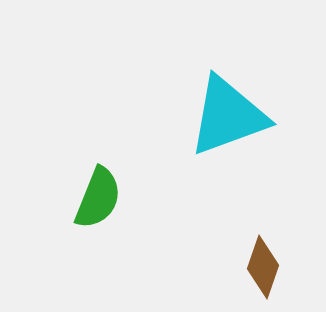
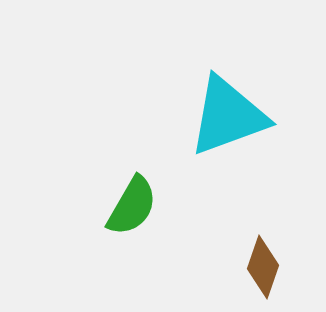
green semicircle: moved 34 px right, 8 px down; rotated 8 degrees clockwise
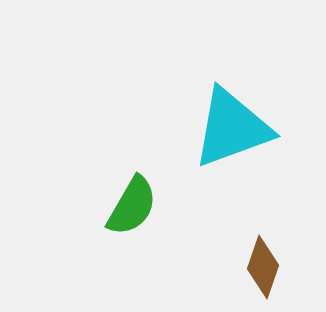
cyan triangle: moved 4 px right, 12 px down
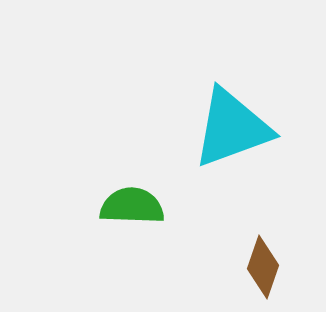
green semicircle: rotated 118 degrees counterclockwise
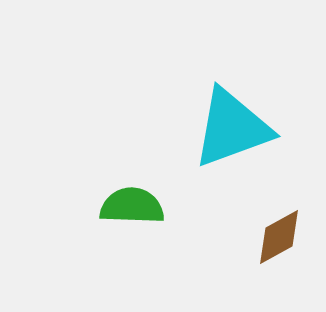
brown diamond: moved 16 px right, 30 px up; rotated 42 degrees clockwise
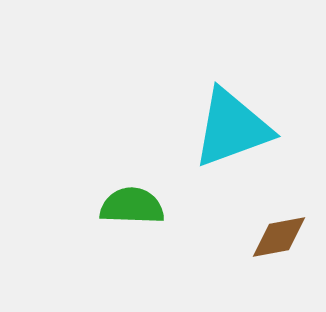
brown diamond: rotated 18 degrees clockwise
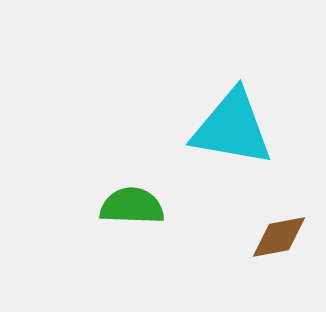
cyan triangle: rotated 30 degrees clockwise
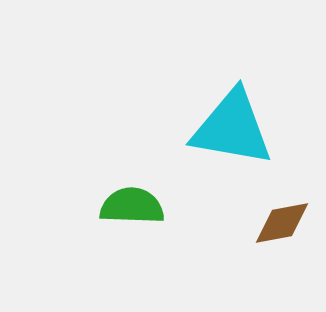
brown diamond: moved 3 px right, 14 px up
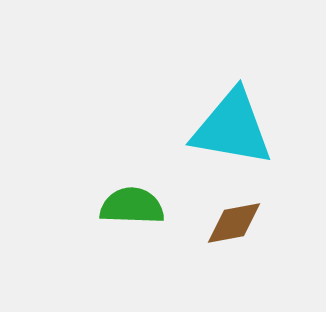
brown diamond: moved 48 px left
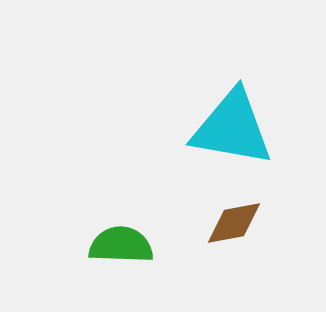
green semicircle: moved 11 px left, 39 px down
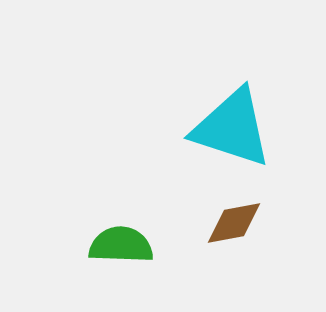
cyan triangle: rotated 8 degrees clockwise
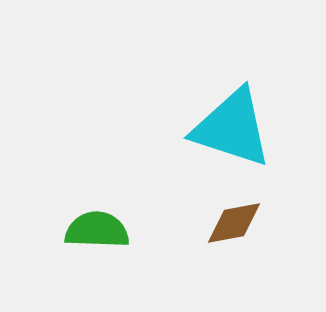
green semicircle: moved 24 px left, 15 px up
